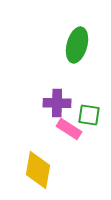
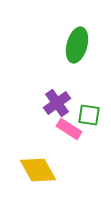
purple cross: rotated 36 degrees counterclockwise
yellow diamond: rotated 39 degrees counterclockwise
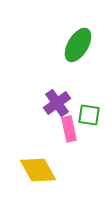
green ellipse: moved 1 px right; rotated 16 degrees clockwise
pink rectangle: rotated 45 degrees clockwise
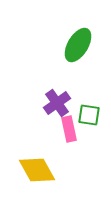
yellow diamond: moved 1 px left
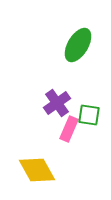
pink rectangle: rotated 35 degrees clockwise
